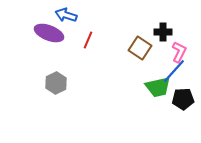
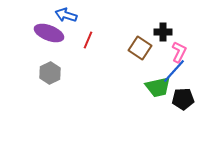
gray hexagon: moved 6 px left, 10 px up
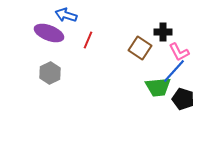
pink L-shape: rotated 125 degrees clockwise
green trapezoid: rotated 8 degrees clockwise
black pentagon: rotated 20 degrees clockwise
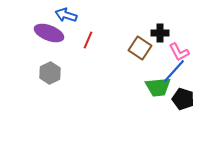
black cross: moved 3 px left, 1 px down
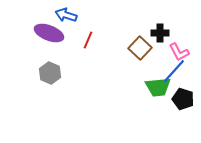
brown square: rotated 10 degrees clockwise
gray hexagon: rotated 10 degrees counterclockwise
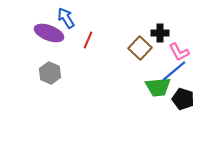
blue arrow: moved 3 px down; rotated 40 degrees clockwise
blue line: rotated 8 degrees clockwise
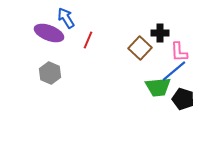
pink L-shape: rotated 25 degrees clockwise
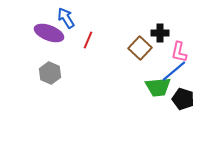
pink L-shape: rotated 15 degrees clockwise
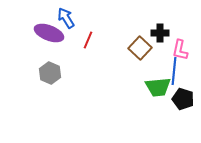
pink L-shape: moved 1 px right, 2 px up
blue line: rotated 44 degrees counterclockwise
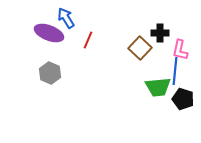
blue line: moved 1 px right
